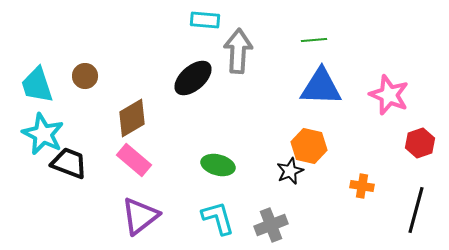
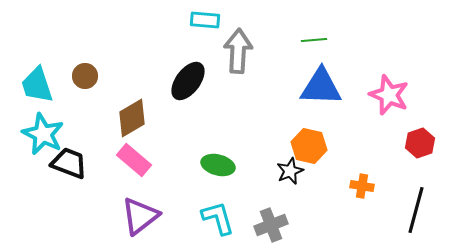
black ellipse: moved 5 px left, 3 px down; rotated 12 degrees counterclockwise
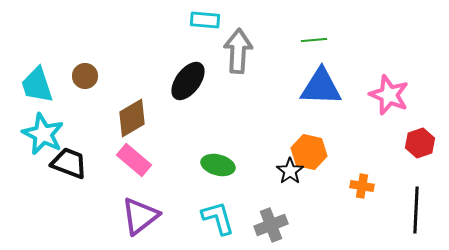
orange hexagon: moved 6 px down
black star: rotated 12 degrees counterclockwise
black line: rotated 12 degrees counterclockwise
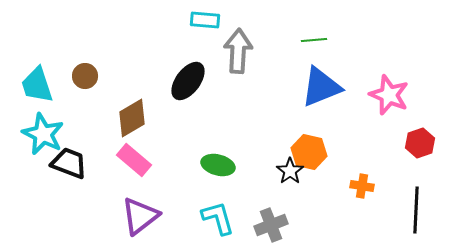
blue triangle: rotated 24 degrees counterclockwise
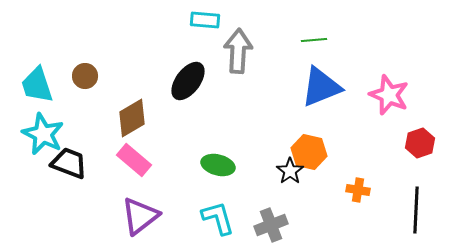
orange cross: moved 4 px left, 4 px down
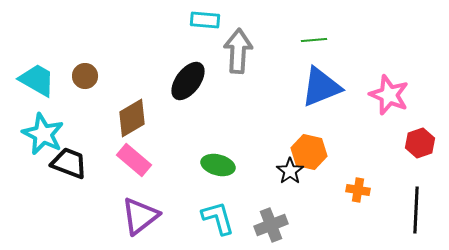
cyan trapezoid: moved 5 px up; rotated 138 degrees clockwise
